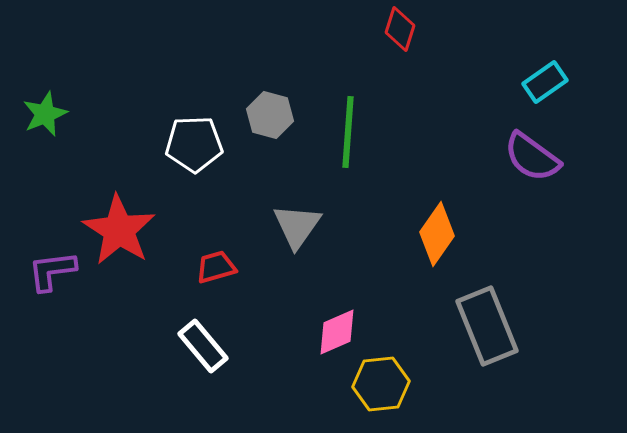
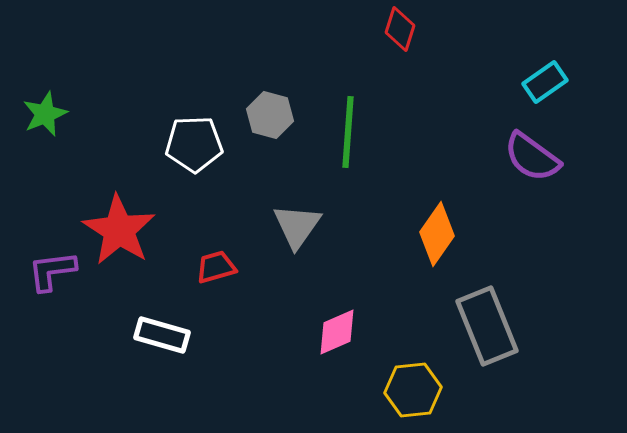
white rectangle: moved 41 px left, 11 px up; rotated 34 degrees counterclockwise
yellow hexagon: moved 32 px right, 6 px down
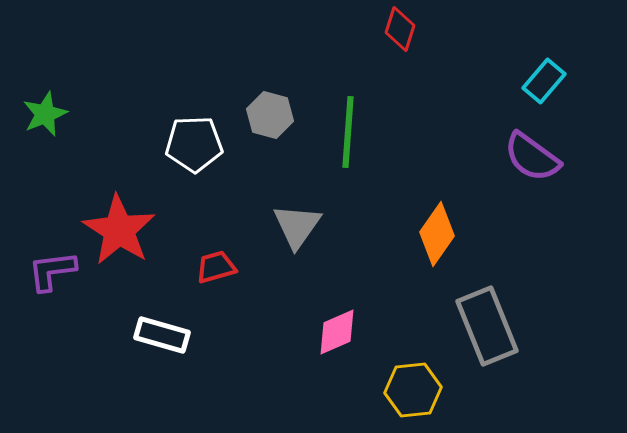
cyan rectangle: moved 1 px left, 1 px up; rotated 15 degrees counterclockwise
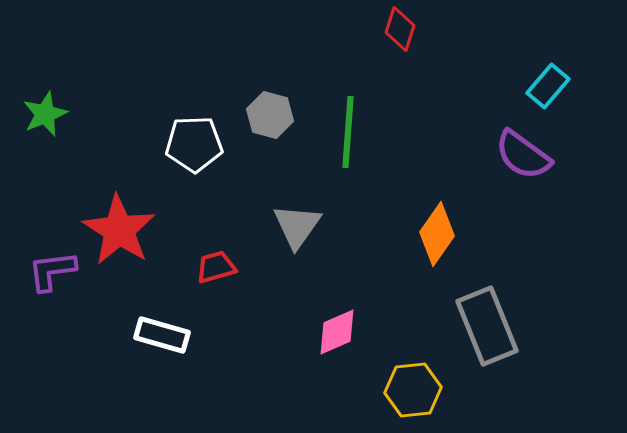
cyan rectangle: moved 4 px right, 5 px down
purple semicircle: moved 9 px left, 2 px up
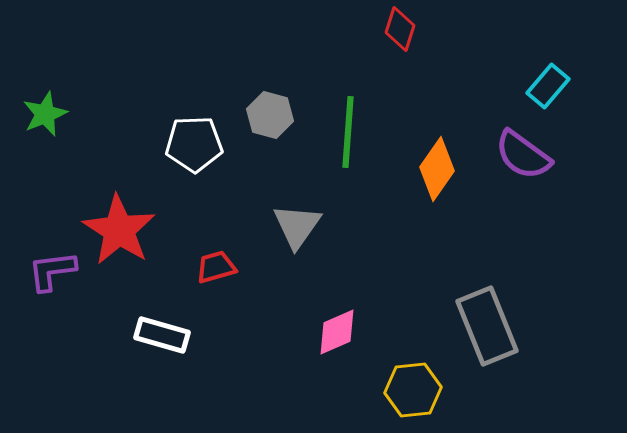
orange diamond: moved 65 px up
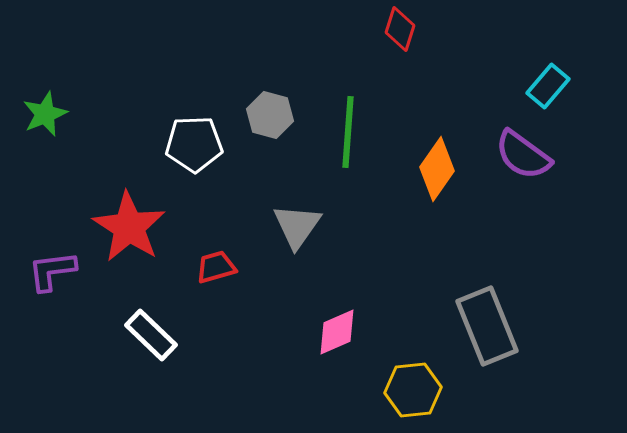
red star: moved 10 px right, 3 px up
white rectangle: moved 11 px left; rotated 28 degrees clockwise
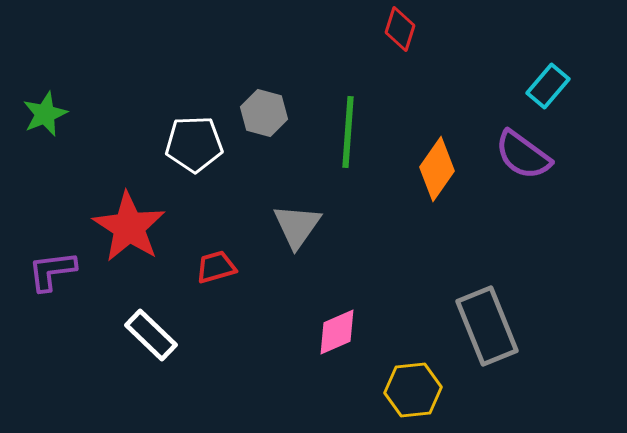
gray hexagon: moved 6 px left, 2 px up
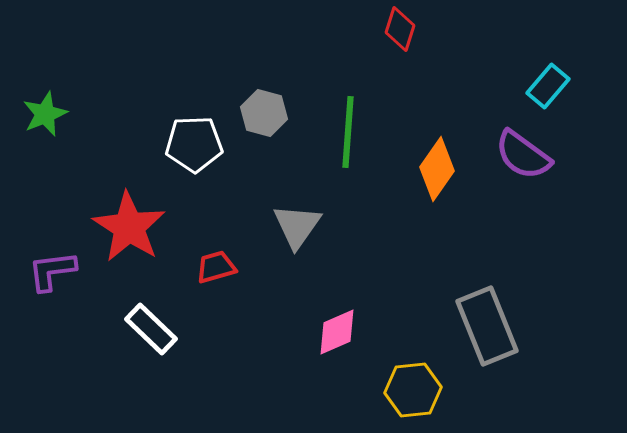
white rectangle: moved 6 px up
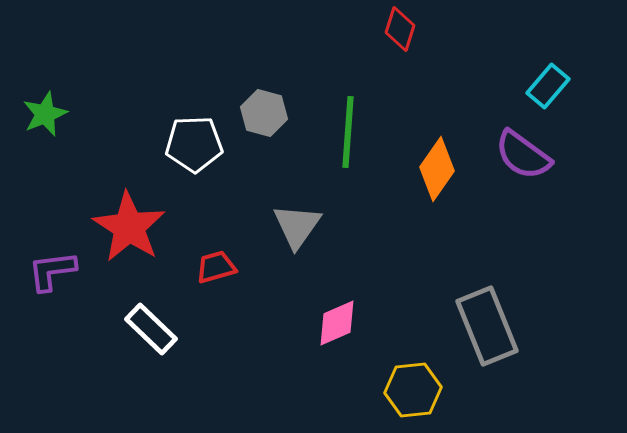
pink diamond: moved 9 px up
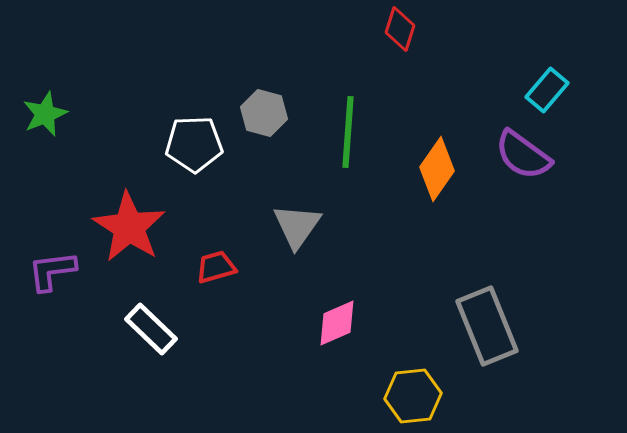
cyan rectangle: moved 1 px left, 4 px down
yellow hexagon: moved 6 px down
